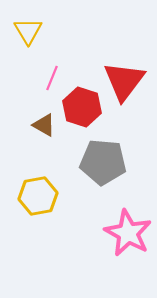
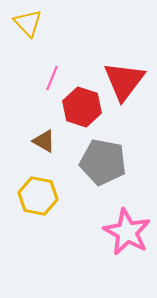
yellow triangle: moved 8 px up; rotated 12 degrees counterclockwise
brown triangle: moved 16 px down
gray pentagon: rotated 6 degrees clockwise
yellow hexagon: rotated 21 degrees clockwise
pink star: moved 1 px left, 1 px up
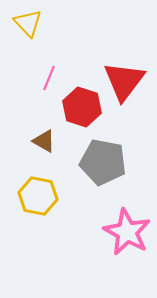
pink line: moved 3 px left
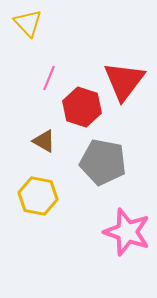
pink star: rotated 9 degrees counterclockwise
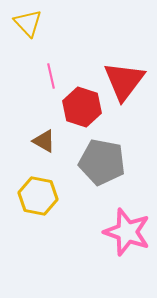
pink line: moved 2 px right, 2 px up; rotated 35 degrees counterclockwise
gray pentagon: moved 1 px left
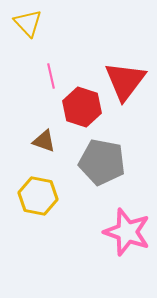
red triangle: moved 1 px right
brown triangle: rotated 10 degrees counterclockwise
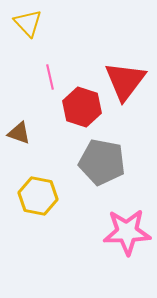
pink line: moved 1 px left, 1 px down
brown triangle: moved 25 px left, 8 px up
pink star: rotated 21 degrees counterclockwise
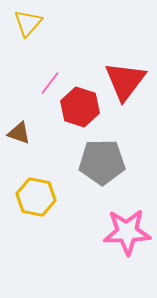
yellow triangle: rotated 24 degrees clockwise
pink line: moved 6 px down; rotated 50 degrees clockwise
red hexagon: moved 2 px left
gray pentagon: rotated 12 degrees counterclockwise
yellow hexagon: moved 2 px left, 1 px down
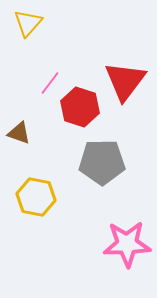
pink star: moved 12 px down
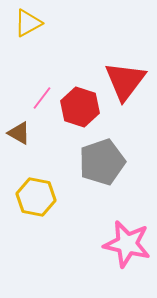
yellow triangle: rotated 20 degrees clockwise
pink line: moved 8 px left, 15 px down
brown triangle: rotated 10 degrees clockwise
gray pentagon: rotated 18 degrees counterclockwise
pink star: rotated 15 degrees clockwise
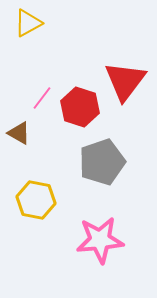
yellow hexagon: moved 3 px down
pink star: moved 27 px left, 4 px up; rotated 18 degrees counterclockwise
